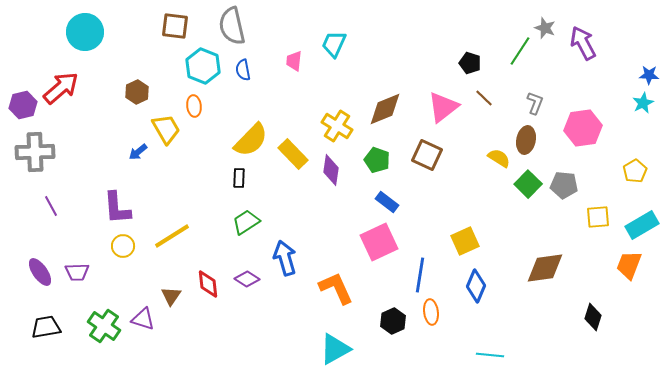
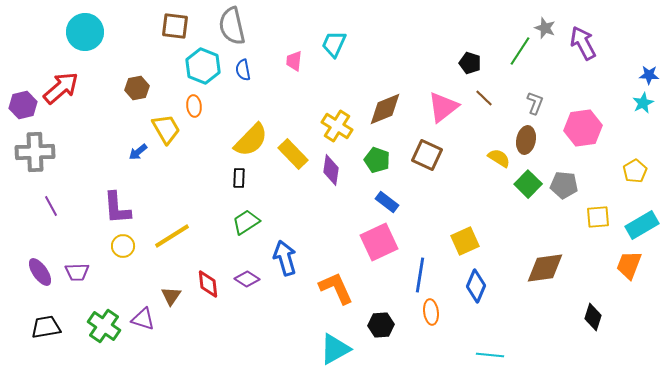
brown hexagon at (137, 92): moved 4 px up; rotated 15 degrees clockwise
black hexagon at (393, 321): moved 12 px left, 4 px down; rotated 20 degrees clockwise
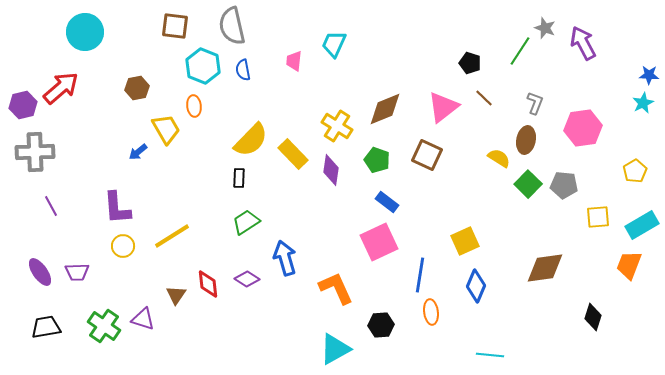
brown triangle at (171, 296): moved 5 px right, 1 px up
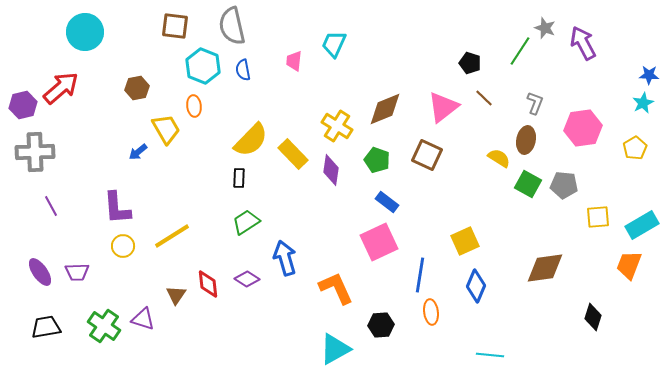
yellow pentagon at (635, 171): moved 23 px up
green square at (528, 184): rotated 16 degrees counterclockwise
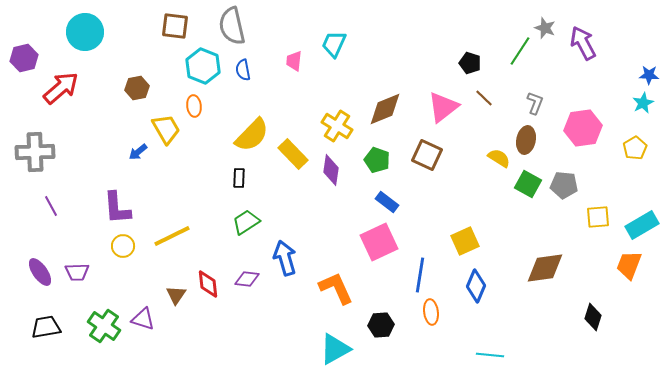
purple hexagon at (23, 105): moved 1 px right, 47 px up
yellow semicircle at (251, 140): moved 1 px right, 5 px up
yellow line at (172, 236): rotated 6 degrees clockwise
purple diamond at (247, 279): rotated 25 degrees counterclockwise
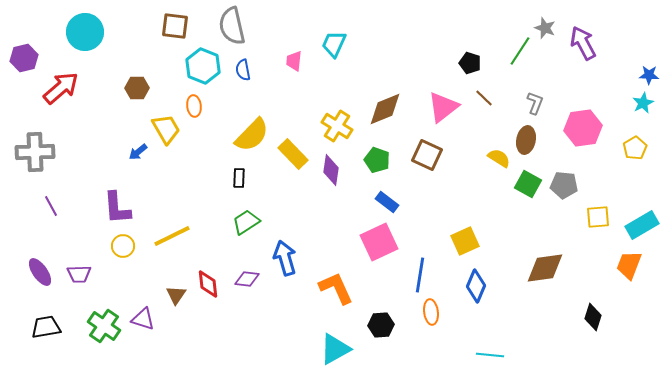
brown hexagon at (137, 88): rotated 10 degrees clockwise
purple trapezoid at (77, 272): moved 2 px right, 2 px down
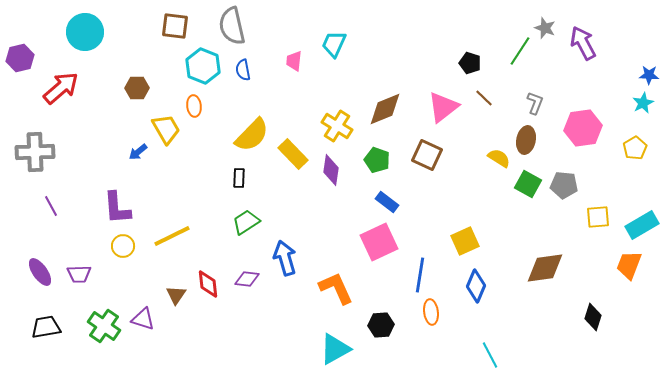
purple hexagon at (24, 58): moved 4 px left
cyan line at (490, 355): rotated 56 degrees clockwise
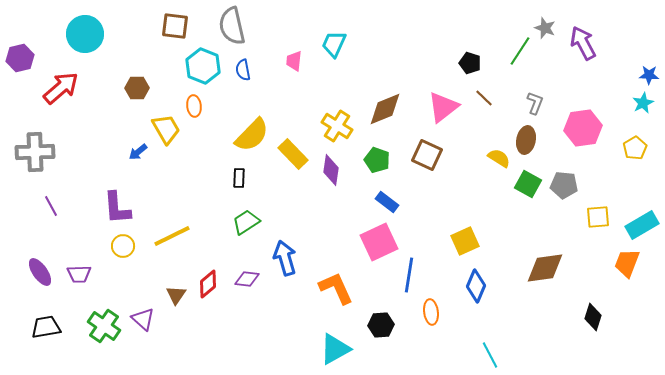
cyan circle at (85, 32): moved 2 px down
orange trapezoid at (629, 265): moved 2 px left, 2 px up
blue line at (420, 275): moved 11 px left
red diamond at (208, 284): rotated 56 degrees clockwise
purple triangle at (143, 319): rotated 25 degrees clockwise
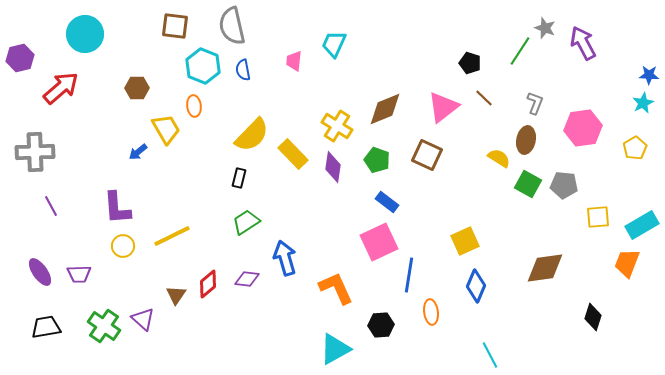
purple diamond at (331, 170): moved 2 px right, 3 px up
black rectangle at (239, 178): rotated 12 degrees clockwise
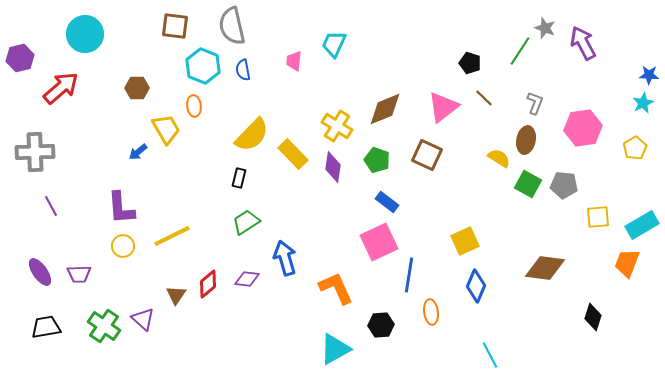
purple L-shape at (117, 208): moved 4 px right
brown diamond at (545, 268): rotated 15 degrees clockwise
